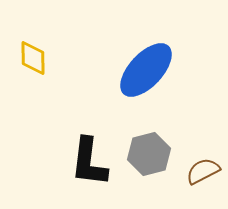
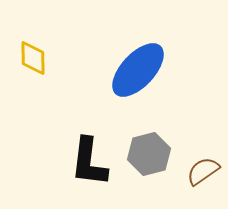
blue ellipse: moved 8 px left
brown semicircle: rotated 8 degrees counterclockwise
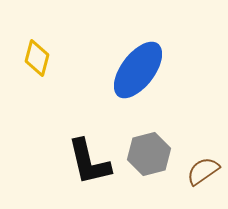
yellow diamond: moved 4 px right; rotated 15 degrees clockwise
blue ellipse: rotated 6 degrees counterclockwise
black L-shape: rotated 20 degrees counterclockwise
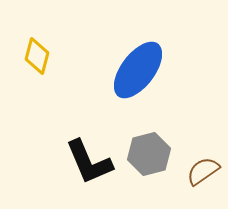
yellow diamond: moved 2 px up
black L-shape: rotated 10 degrees counterclockwise
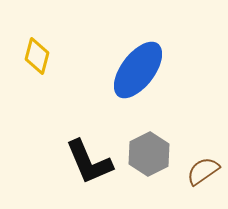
gray hexagon: rotated 12 degrees counterclockwise
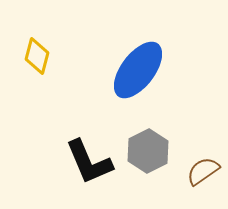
gray hexagon: moved 1 px left, 3 px up
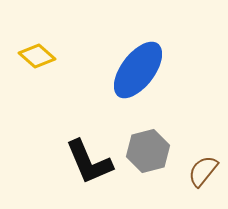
yellow diamond: rotated 63 degrees counterclockwise
gray hexagon: rotated 12 degrees clockwise
brown semicircle: rotated 16 degrees counterclockwise
